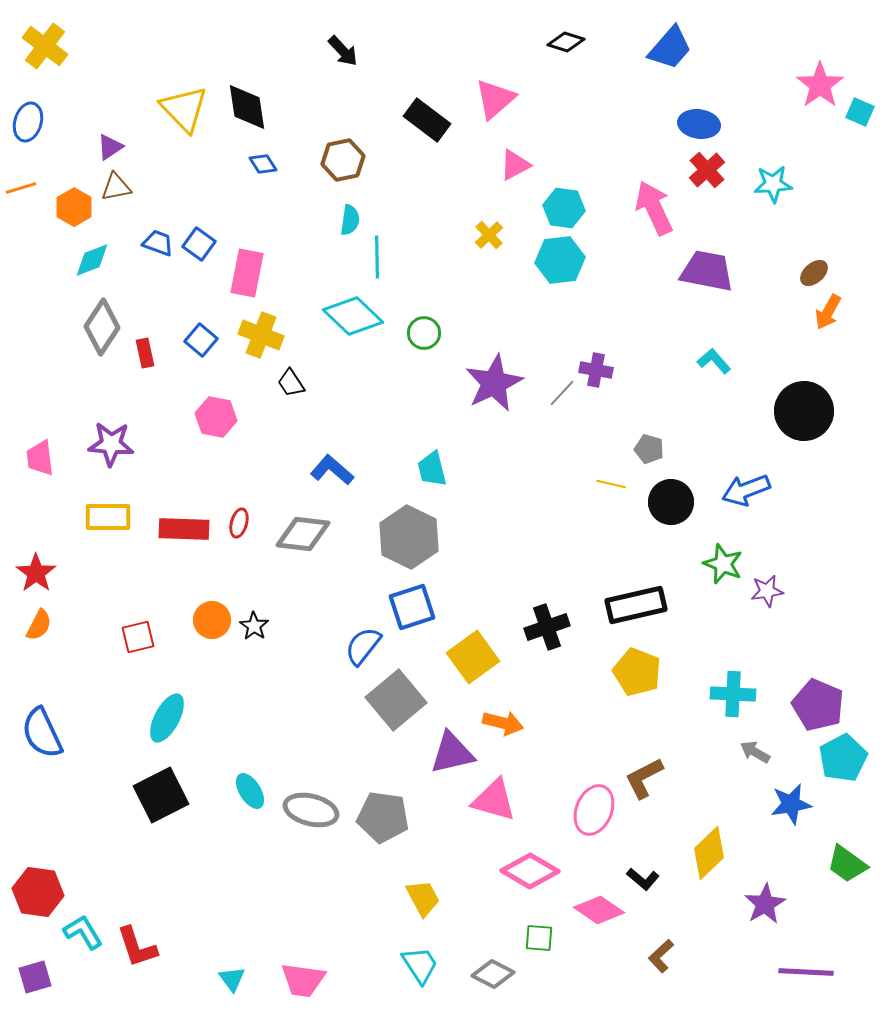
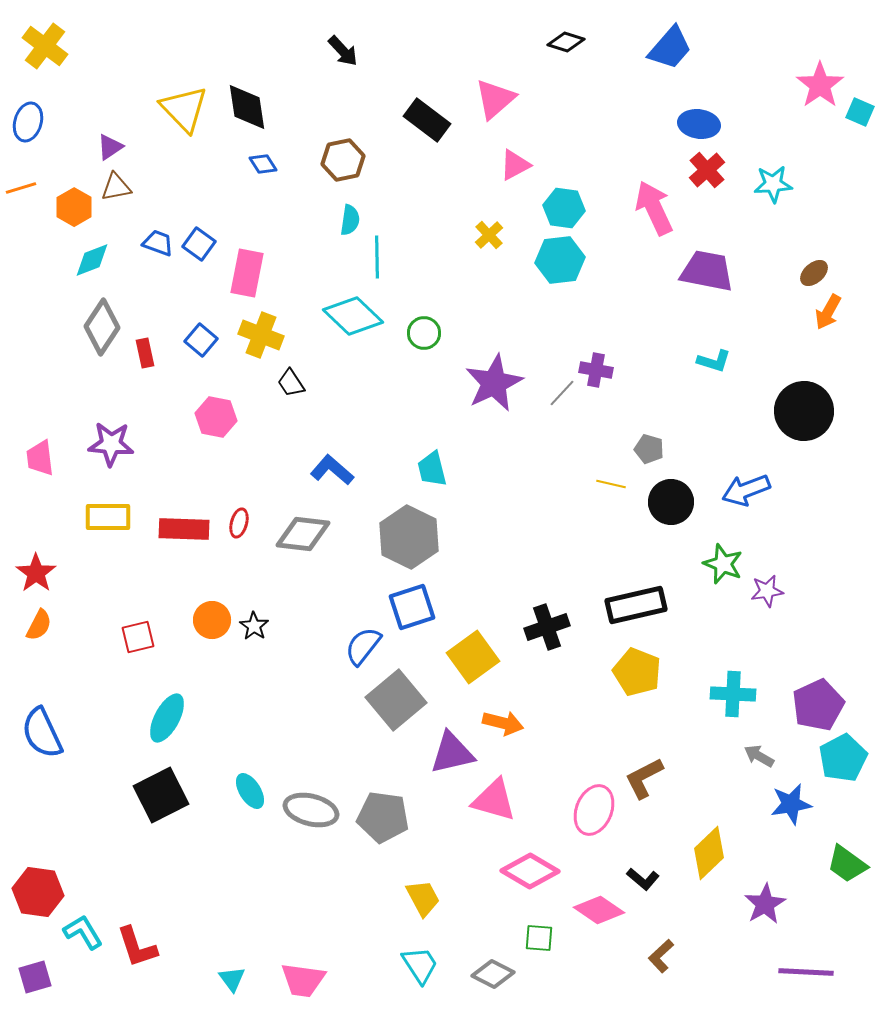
cyan L-shape at (714, 361): rotated 148 degrees clockwise
purple pentagon at (818, 705): rotated 24 degrees clockwise
gray arrow at (755, 752): moved 4 px right, 4 px down
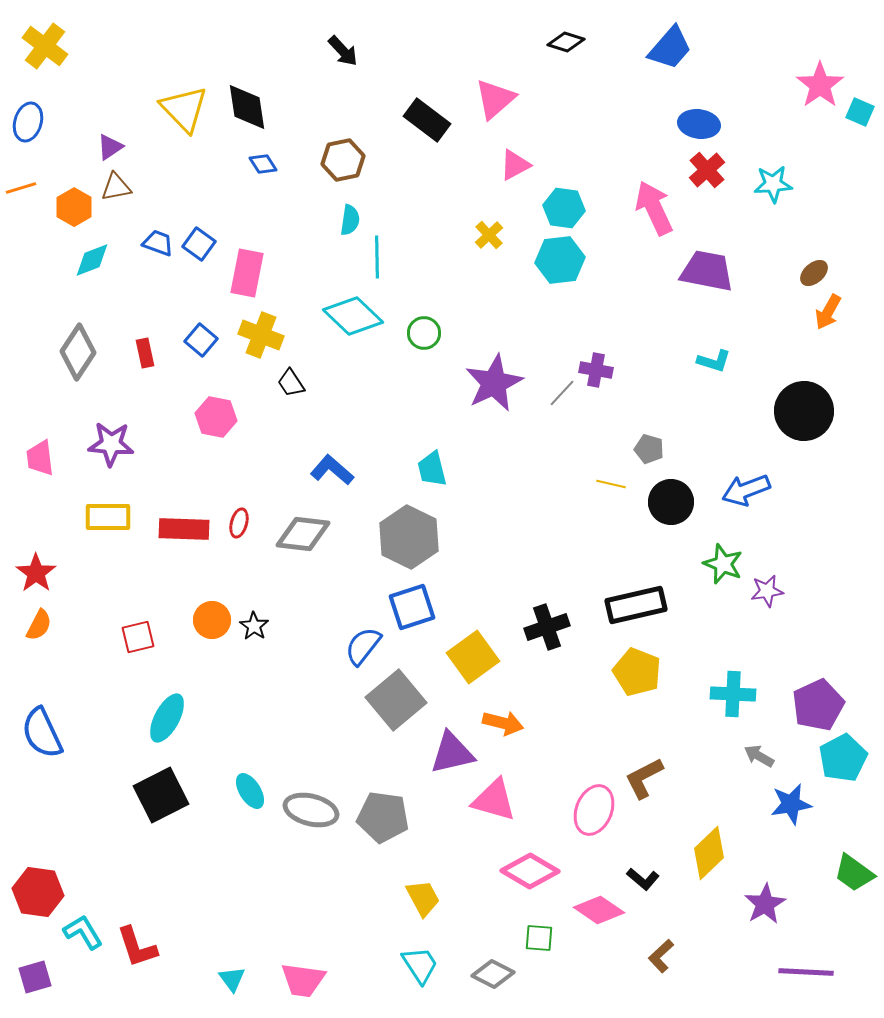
gray diamond at (102, 327): moved 24 px left, 25 px down
green trapezoid at (847, 864): moved 7 px right, 9 px down
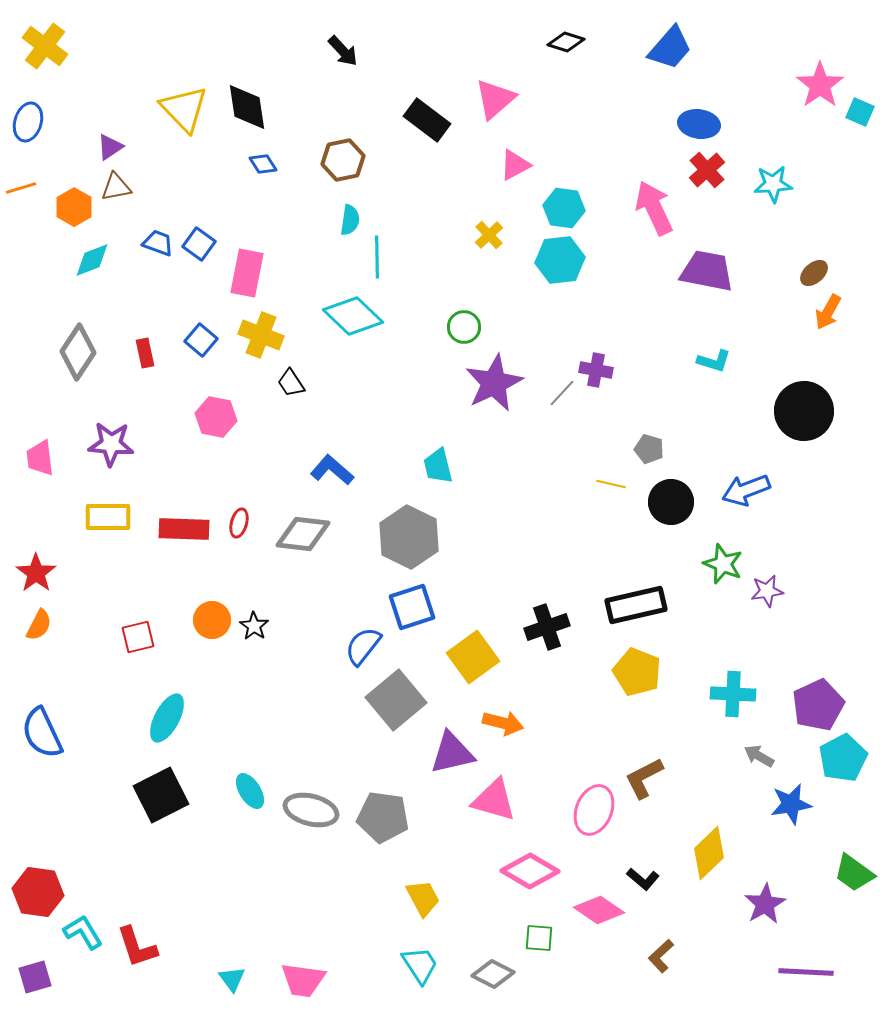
green circle at (424, 333): moved 40 px right, 6 px up
cyan trapezoid at (432, 469): moved 6 px right, 3 px up
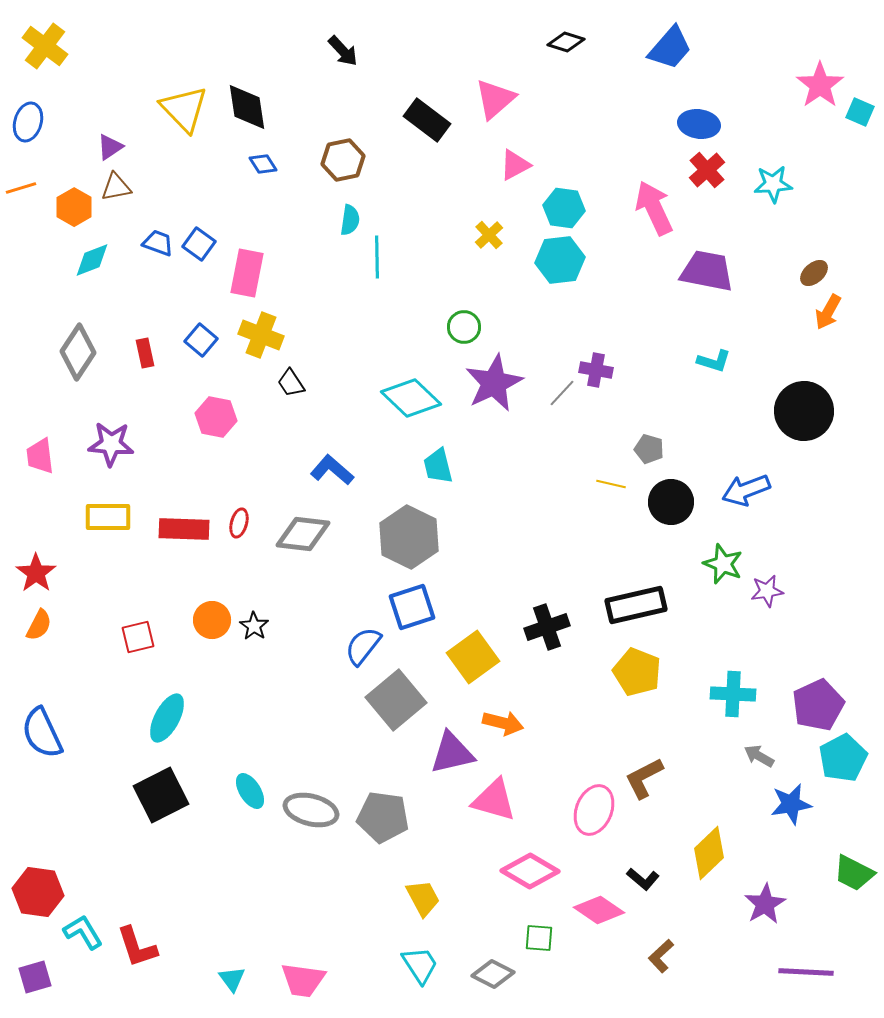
cyan diamond at (353, 316): moved 58 px right, 82 px down
pink trapezoid at (40, 458): moved 2 px up
green trapezoid at (854, 873): rotated 9 degrees counterclockwise
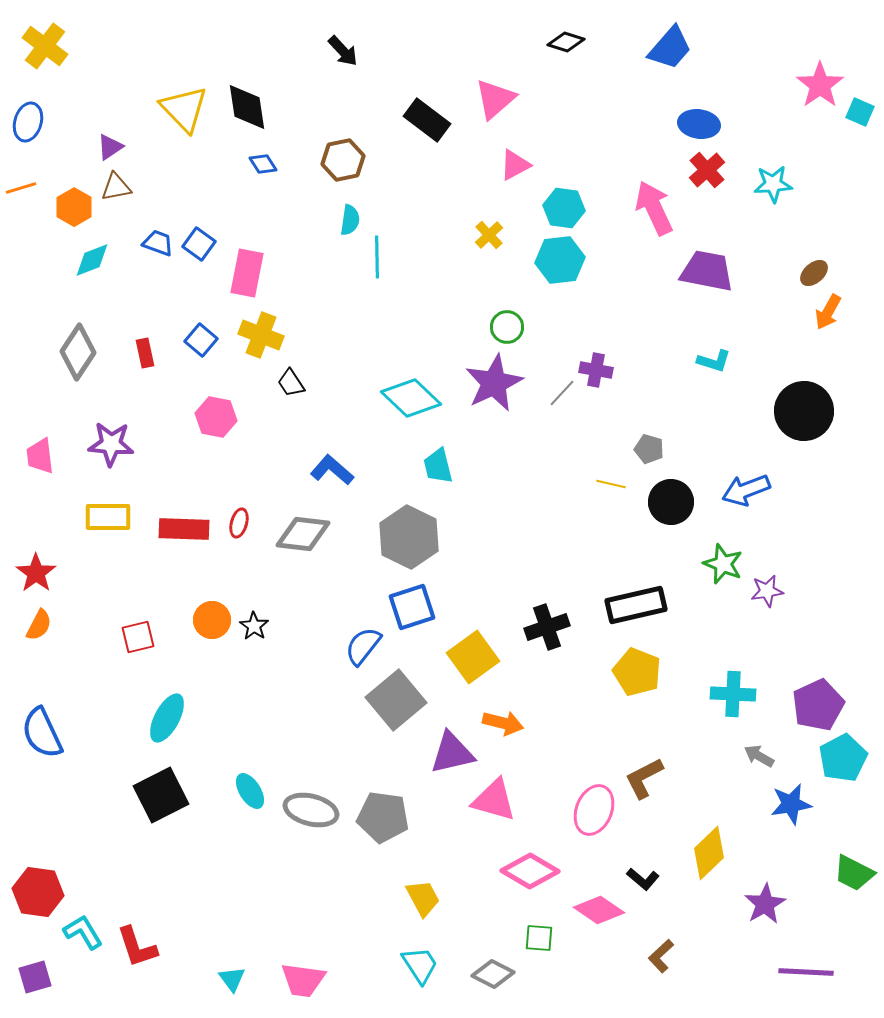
green circle at (464, 327): moved 43 px right
